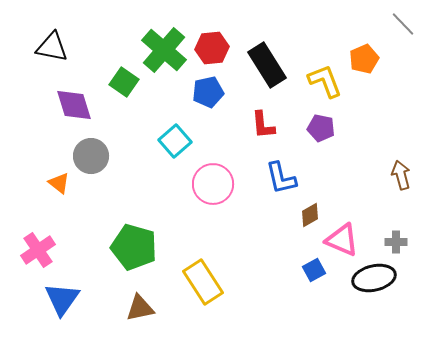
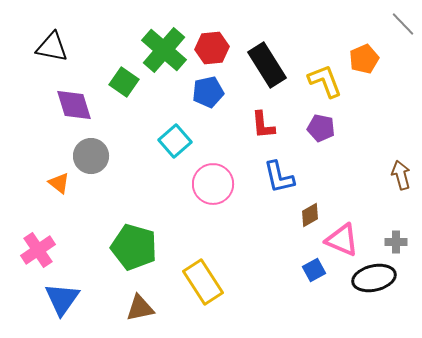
blue L-shape: moved 2 px left, 1 px up
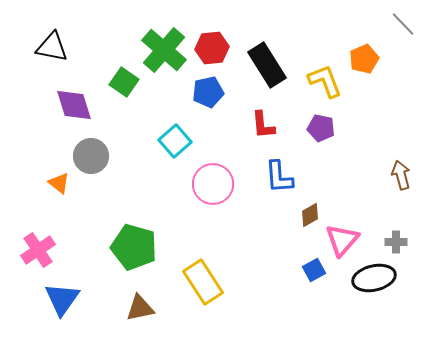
blue L-shape: rotated 9 degrees clockwise
pink triangle: rotated 48 degrees clockwise
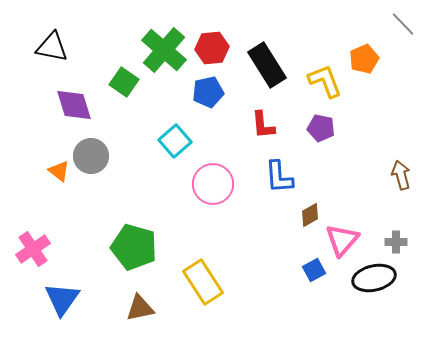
orange triangle: moved 12 px up
pink cross: moved 5 px left, 1 px up
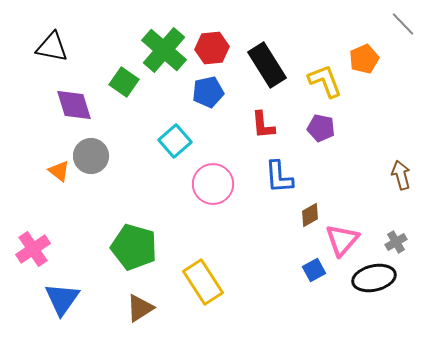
gray cross: rotated 30 degrees counterclockwise
brown triangle: rotated 20 degrees counterclockwise
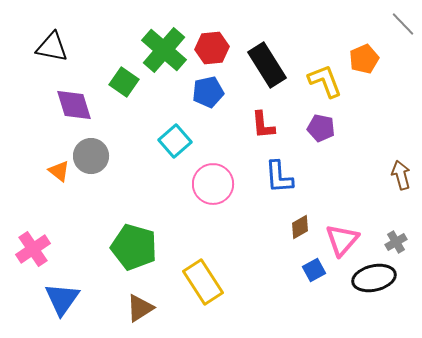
brown diamond: moved 10 px left, 12 px down
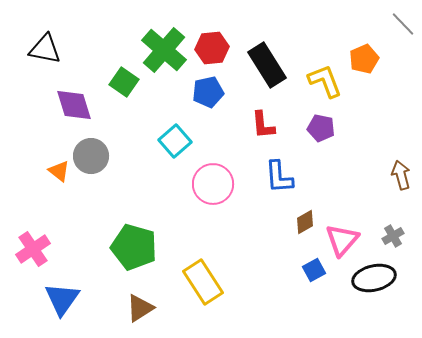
black triangle: moved 7 px left, 2 px down
brown diamond: moved 5 px right, 5 px up
gray cross: moved 3 px left, 6 px up
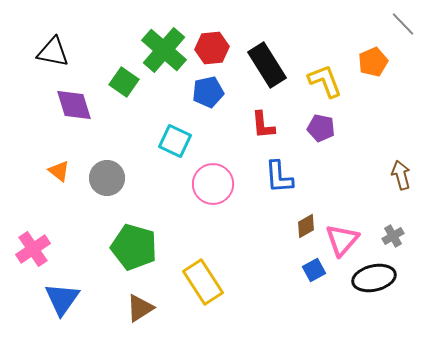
black triangle: moved 8 px right, 3 px down
orange pentagon: moved 9 px right, 3 px down
cyan square: rotated 24 degrees counterclockwise
gray circle: moved 16 px right, 22 px down
brown diamond: moved 1 px right, 4 px down
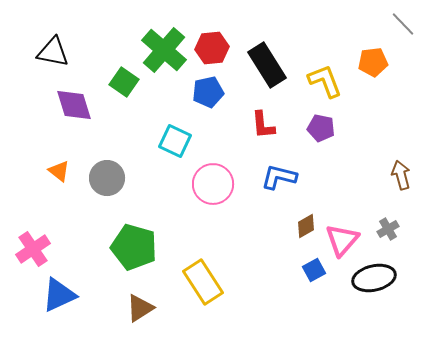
orange pentagon: rotated 16 degrees clockwise
blue L-shape: rotated 108 degrees clockwise
gray cross: moved 5 px left, 7 px up
blue triangle: moved 3 px left, 4 px up; rotated 30 degrees clockwise
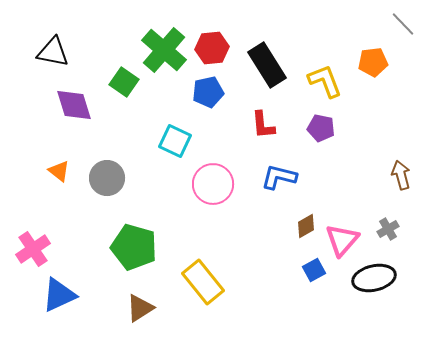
yellow rectangle: rotated 6 degrees counterclockwise
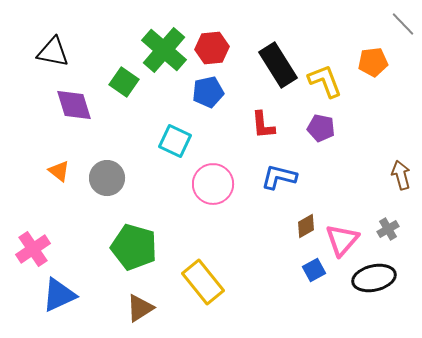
black rectangle: moved 11 px right
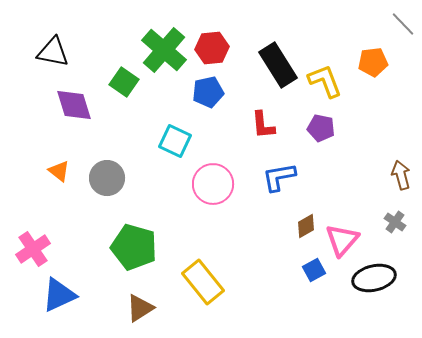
blue L-shape: rotated 24 degrees counterclockwise
gray cross: moved 7 px right, 7 px up; rotated 25 degrees counterclockwise
